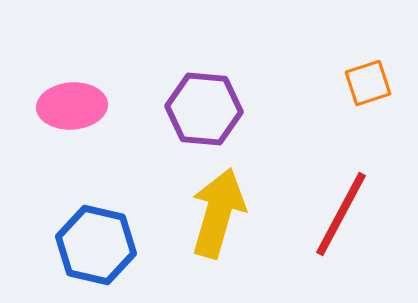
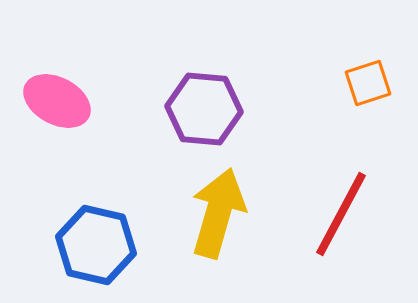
pink ellipse: moved 15 px left, 5 px up; rotated 32 degrees clockwise
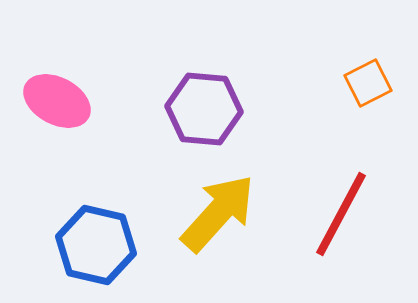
orange square: rotated 9 degrees counterclockwise
yellow arrow: rotated 26 degrees clockwise
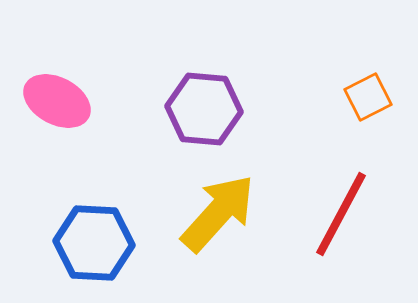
orange square: moved 14 px down
blue hexagon: moved 2 px left, 2 px up; rotated 10 degrees counterclockwise
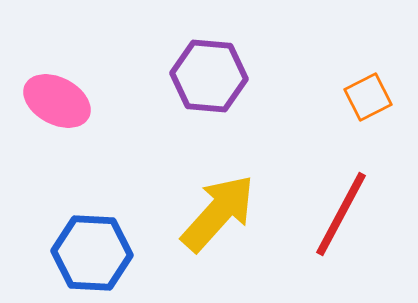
purple hexagon: moved 5 px right, 33 px up
blue hexagon: moved 2 px left, 10 px down
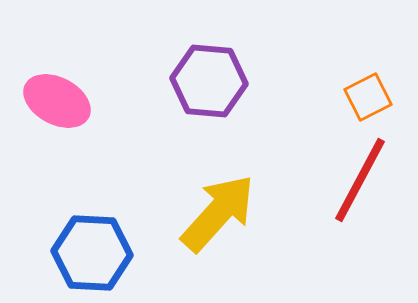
purple hexagon: moved 5 px down
red line: moved 19 px right, 34 px up
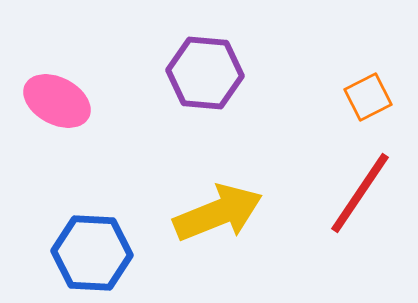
purple hexagon: moved 4 px left, 8 px up
red line: moved 13 px down; rotated 6 degrees clockwise
yellow arrow: rotated 26 degrees clockwise
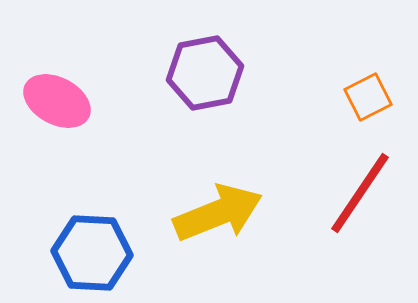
purple hexagon: rotated 16 degrees counterclockwise
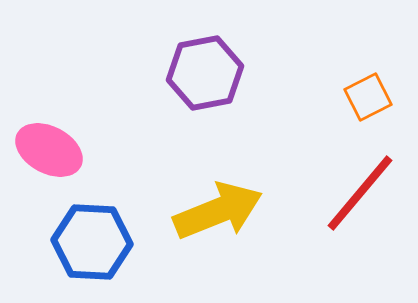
pink ellipse: moved 8 px left, 49 px down
red line: rotated 6 degrees clockwise
yellow arrow: moved 2 px up
blue hexagon: moved 11 px up
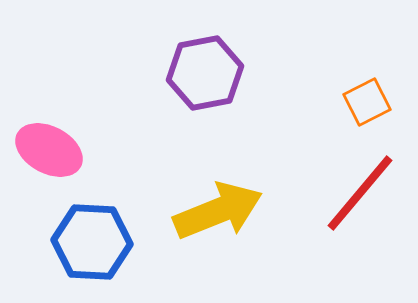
orange square: moved 1 px left, 5 px down
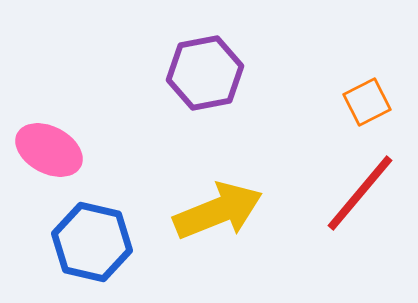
blue hexagon: rotated 10 degrees clockwise
